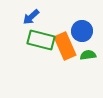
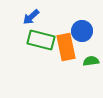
orange rectangle: moved 1 px right, 1 px down; rotated 12 degrees clockwise
green semicircle: moved 3 px right, 6 px down
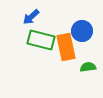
green semicircle: moved 3 px left, 6 px down
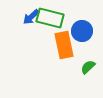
green rectangle: moved 9 px right, 22 px up
orange rectangle: moved 2 px left, 2 px up
green semicircle: rotated 35 degrees counterclockwise
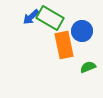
green rectangle: rotated 16 degrees clockwise
green semicircle: rotated 21 degrees clockwise
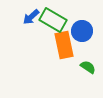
green rectangle: moved 3 px right, 2 px down
green semicircle: rotated 56 degrees clockwise
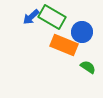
green rectangle: moved 1 px left, 3 px up
blue circle: moved 1 px down
orange rectangle: rotated 56 degrees counterclockwise
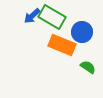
blue arrow: moved 1 px right, 1 px up
orange rectangle: moved 2 px left
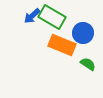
blue circle: moved 1 px right, 1 px down
green semicircle: moved 3 px up
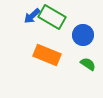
blue circle: moved 2 px down
orange rectangle: moved 15 px left, 10 px down
